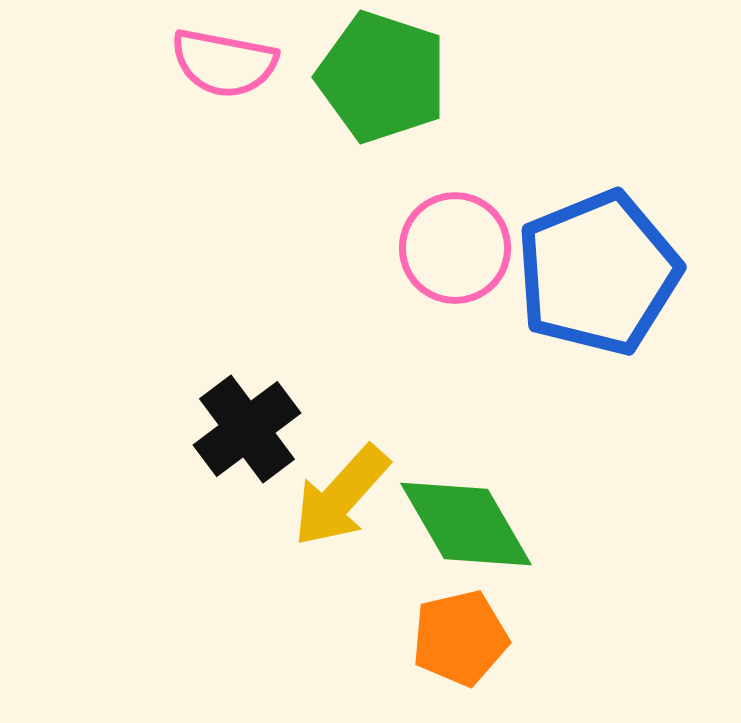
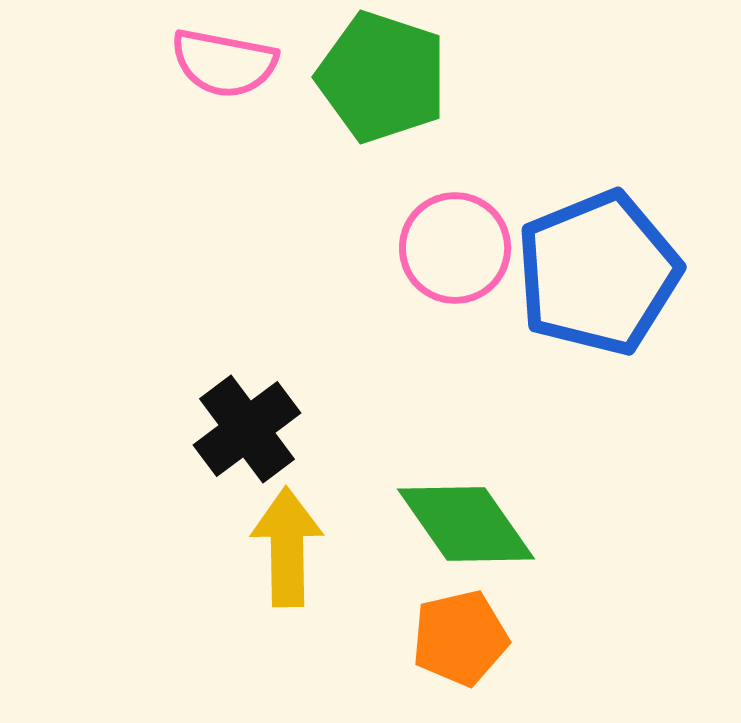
yellow arrow: moved 54 px left, 51 px down; rotated 137 degrees clockwise
green diamond: rotated 5 degrees counterclockwise
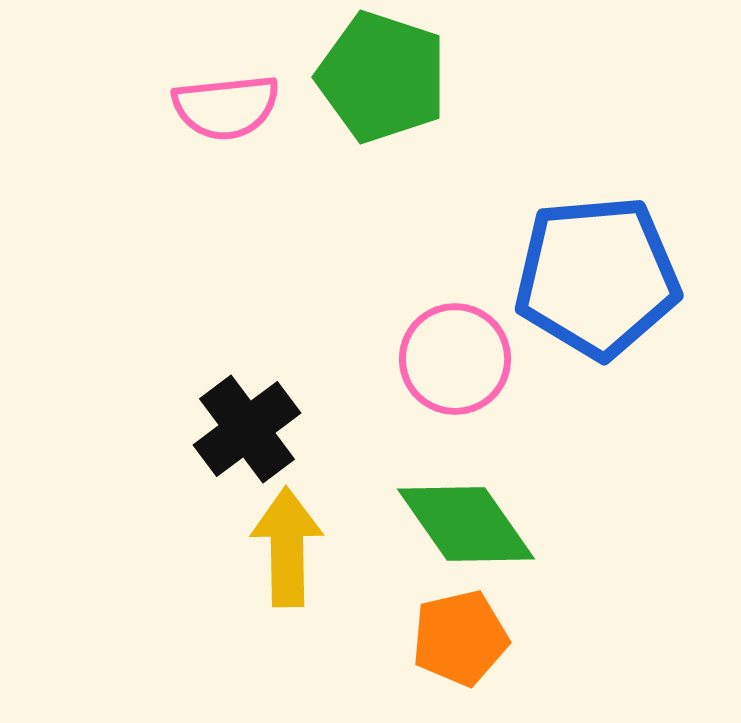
pink semicircle: moved 2 px right, 44 px down; rotated 17 degrees counterclockwise
pink circle: moved 111 px down
blue pentagon: moved 1 px left, 4 px down; rotated 17 degrees clockwise
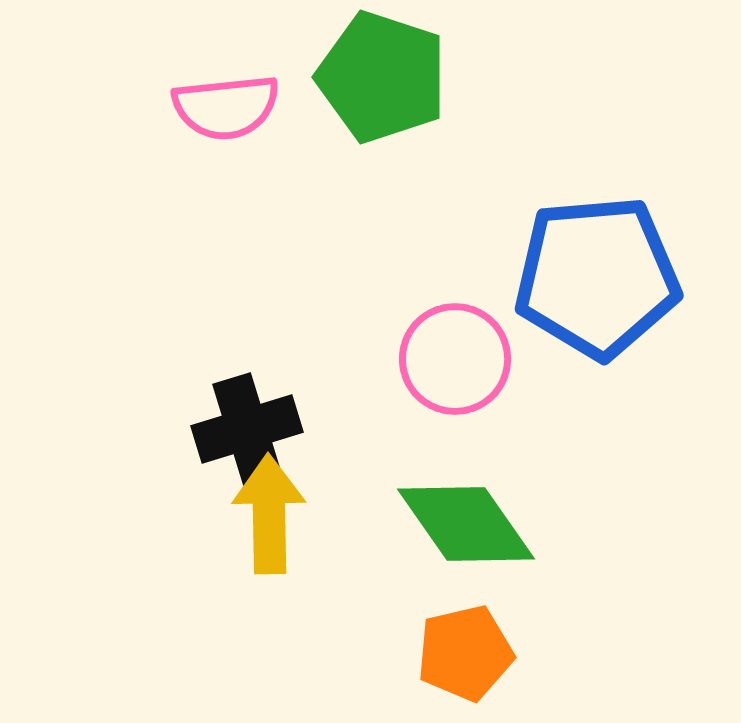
black cross: rotated 20 degrees clockwise
yellow arrow: moved 18 px left, 33 px up
orange pentagon: moved 5 px right, 15 px down
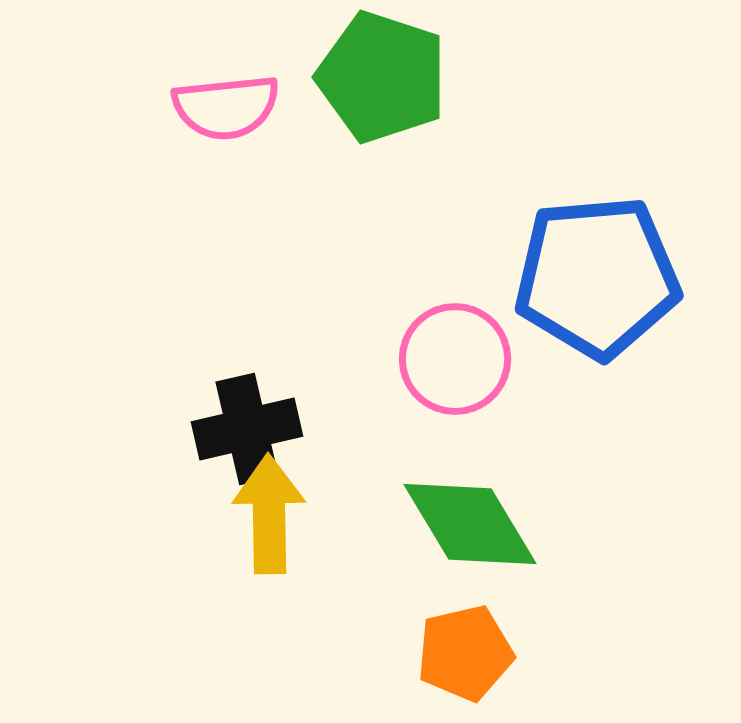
black cross: rotated 4 degrees clockwise
green diamond: moved 4 px right; rotated 4 degrees clockwise
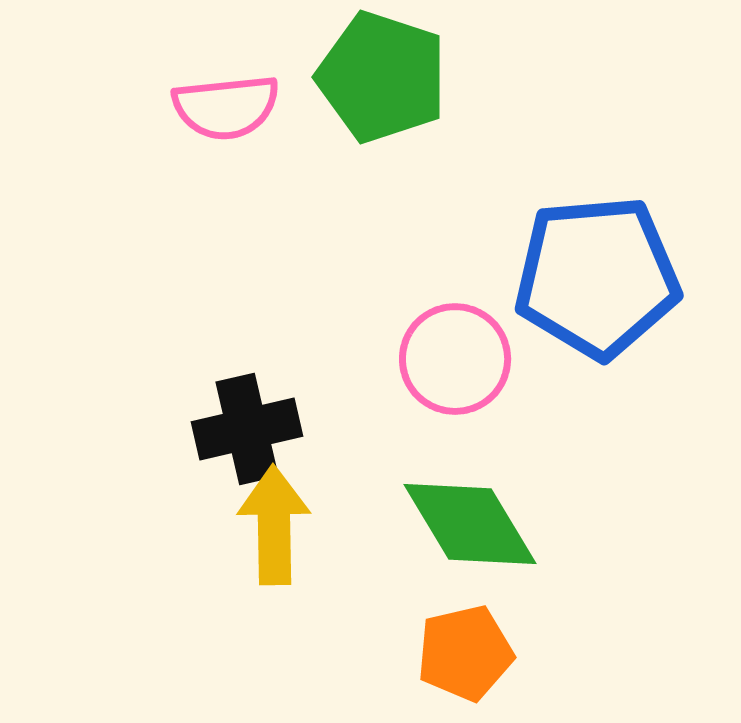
yellow arrow: moved 5 px right, 11 px down
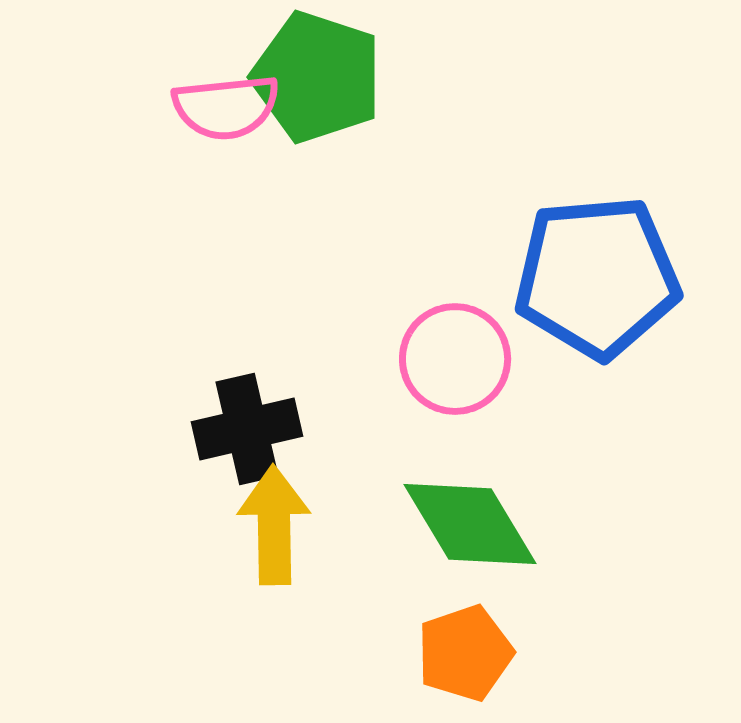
green pentagon: moved 65 px left
orange pentagon: rotated 6 degrees counterclockwise
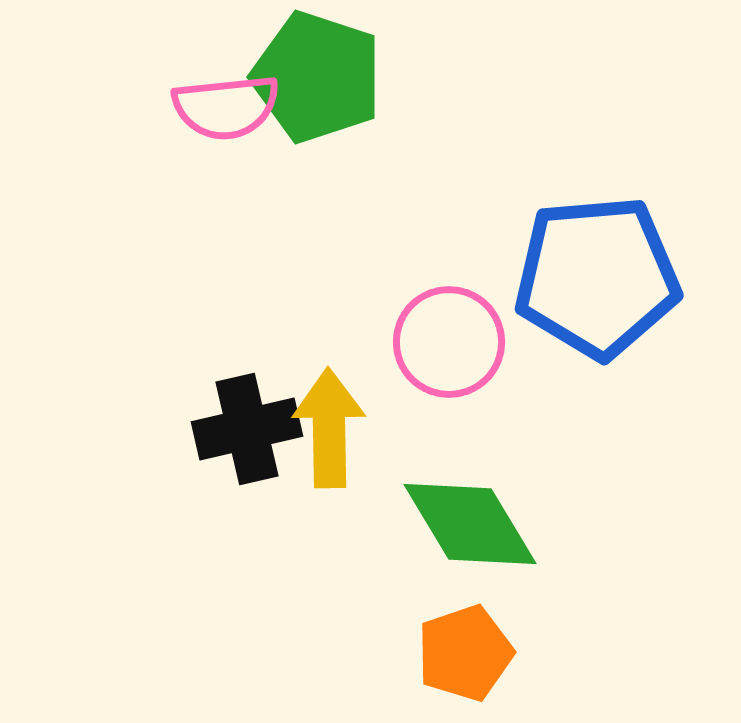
pink circle: moved 6 px left, 17 px up
yellow arrow: moved 55 px right, 97 px up
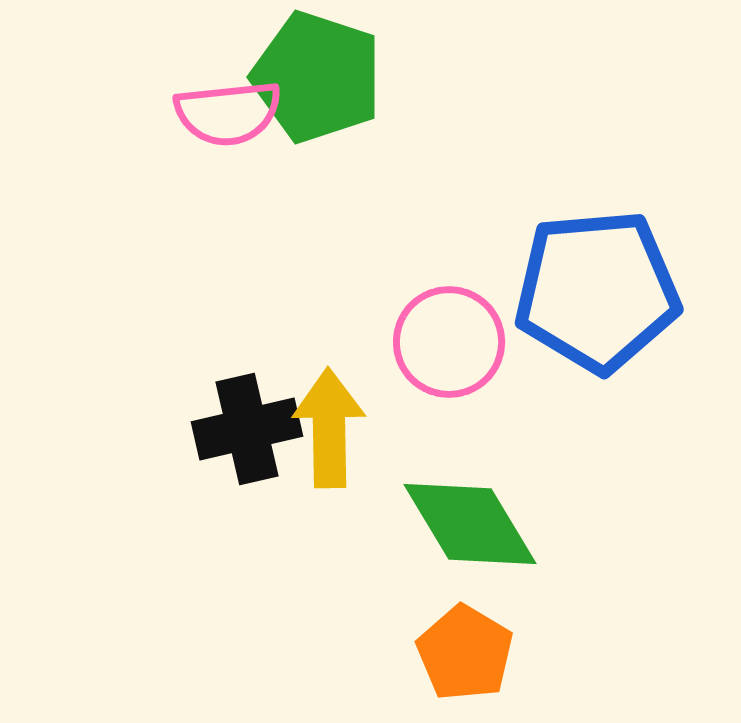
pink semicircle: moved 2 px right, 6 px down
blue pentagon: moved 14 px down
orange pentagon: rotated 22 degrees counterclockwise
